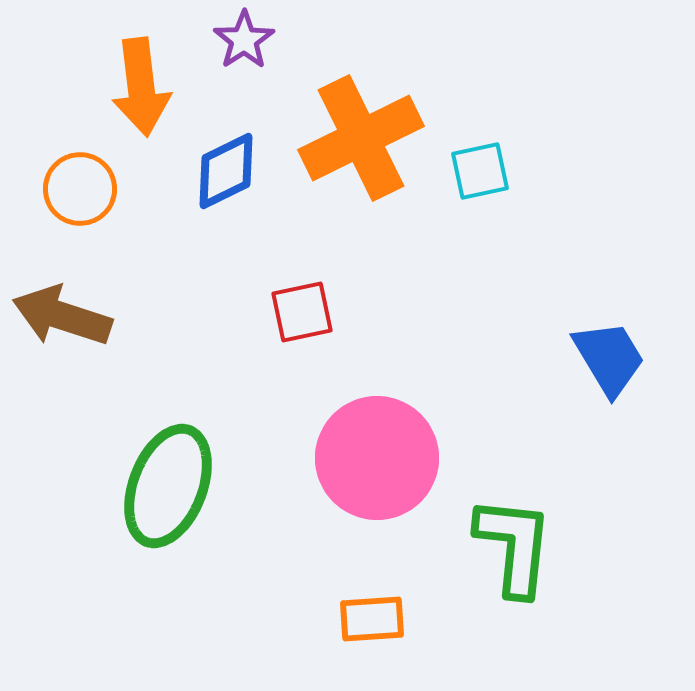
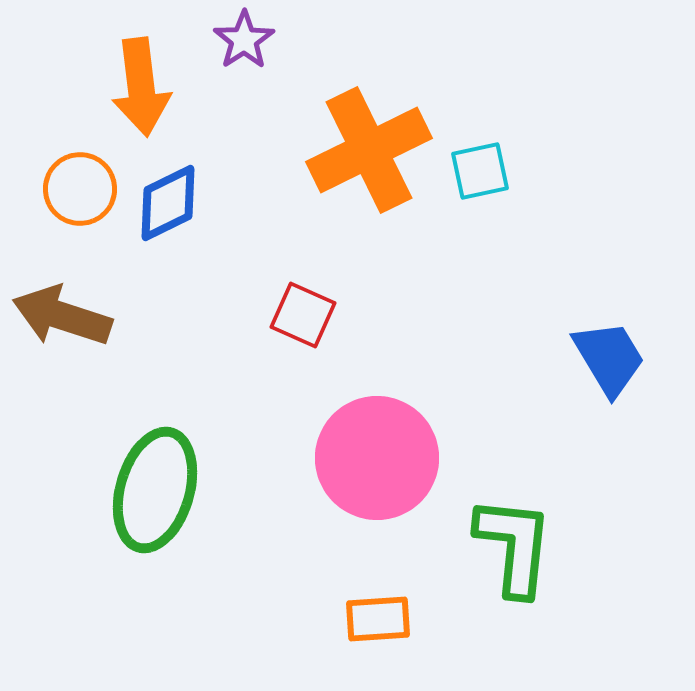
orange cross: moved 8 px right, 12 px down
blue diamond: moved 58 px left, 32 px down
red square: moved 1 px right, 3 px down; rotated 36 degrees clockwise
green ellipse: moved 13 px left, 4 px down; rotated 5 degrees counterclockwise
orange rectangle: moved 6 px right
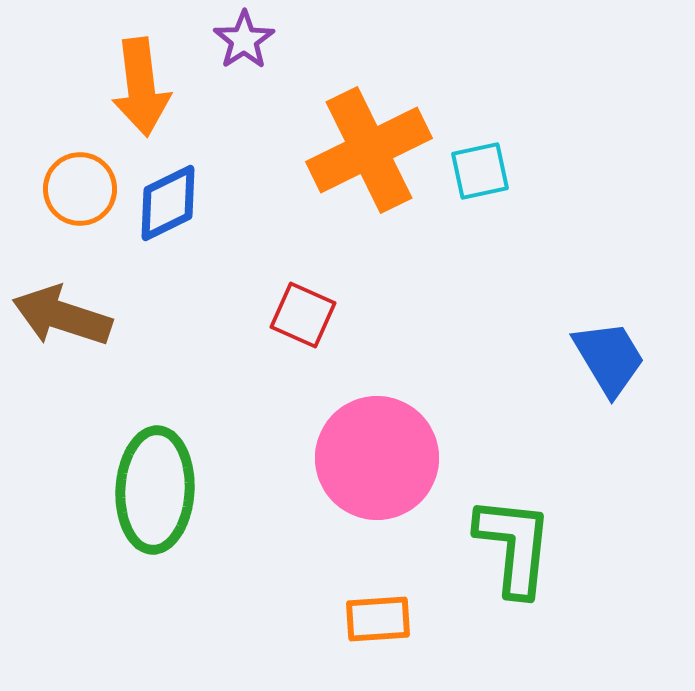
green ellipse: rotated 13 degrees counterclockwise
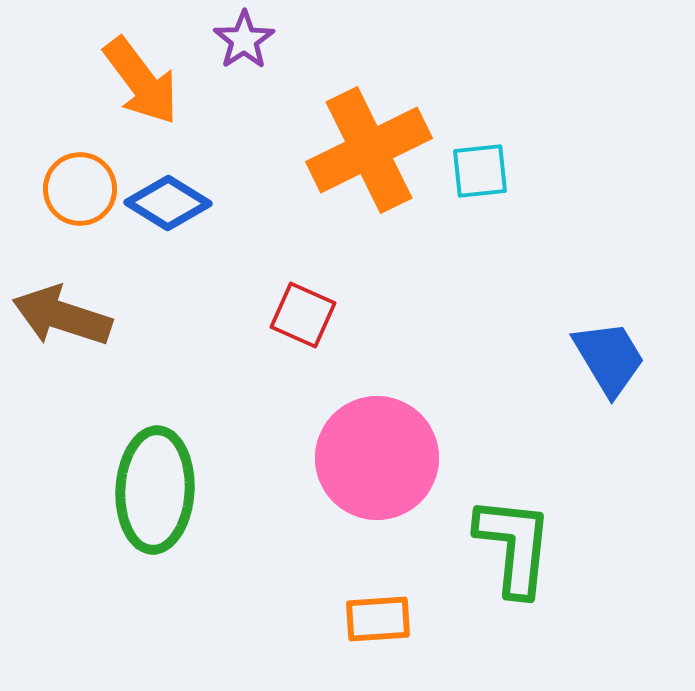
orange arrow: moved 6 px up; rotated 30 degrees counterclockwise
cyan square: rotated 6 degrees clockwise
blue diamond: rotated 58 degrees clockwise
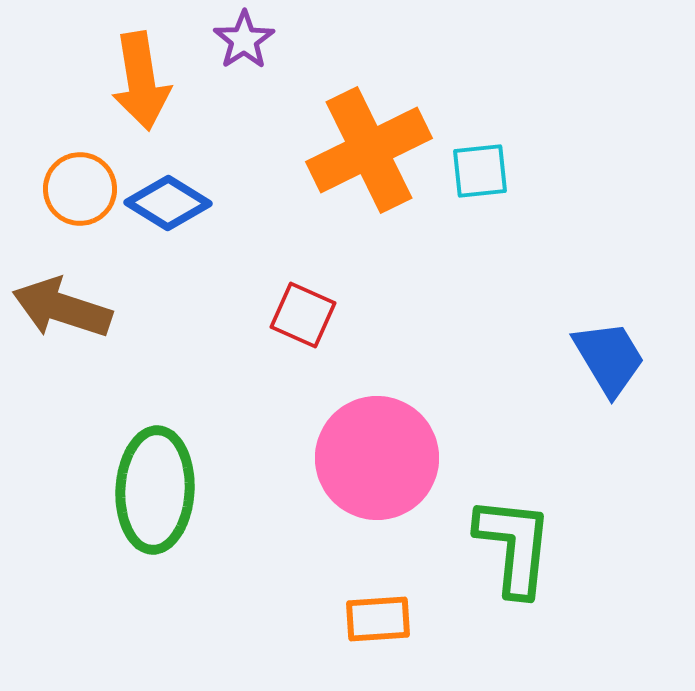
orange arrow: rotated 28 degrees clockwise
brown arrow: moved 8 px up
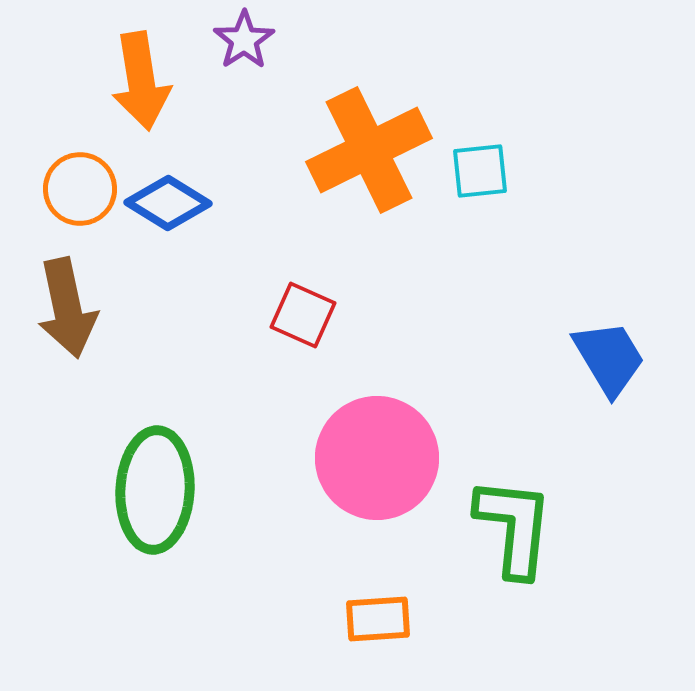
brown arrow: moved 5 px right; rotated 120 degrees counterclockwise
green L-shape: moved 19 px up
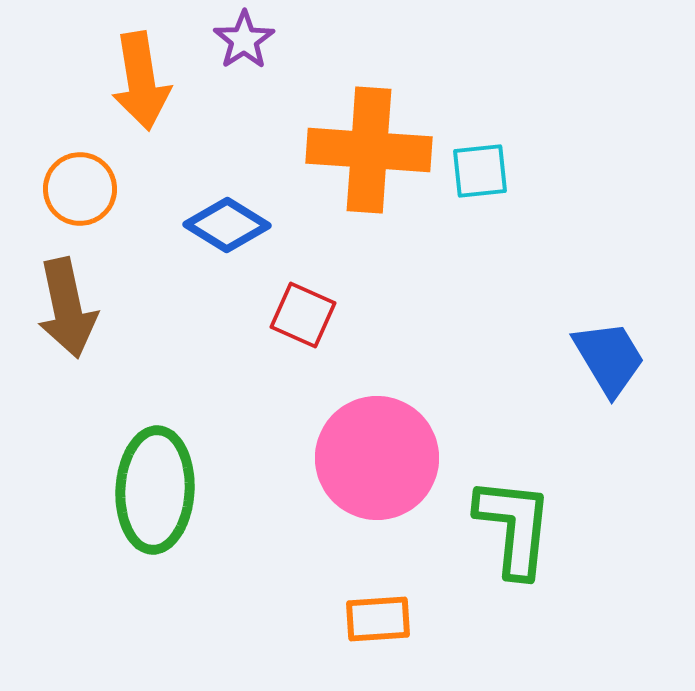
orange cross: rotated 30 degrees clockwise
blue diamond: moved 59 px right, 22 px down
